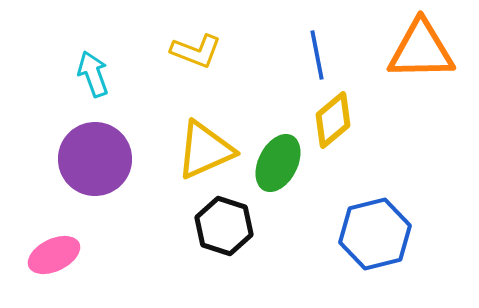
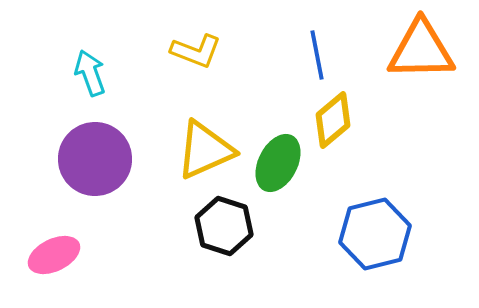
cyan arrow: moved 3 px left, 1 px up
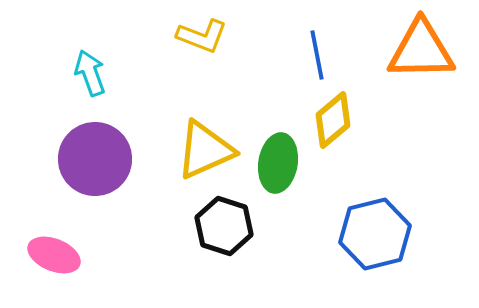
yellow L-shape: moved 6 px right, 15 px up
green ellipse: rotated 18 degrees counterclockwise
pink ellipse: rotated 48 degrees clockwise
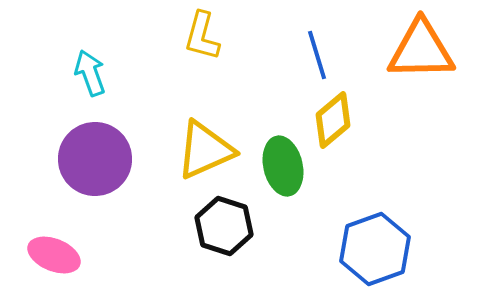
yellow L-shape: rotated 84 degrees clockwise
blue line: rotated 6 degrees counterclockwise
green ellipse: moved 5 px right, 3 px down; rotated 22 degrees counterclockwise
blue hexagon: moved 15 px down; rotated 6 degrees counterclockwise
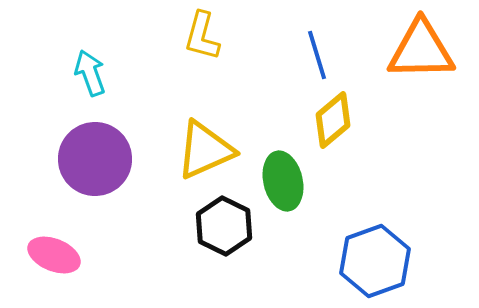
green ellipse: moved 15 px down
black hexagon: rotated 8 degrees clockwise
blue hexagon: moved 12 px down
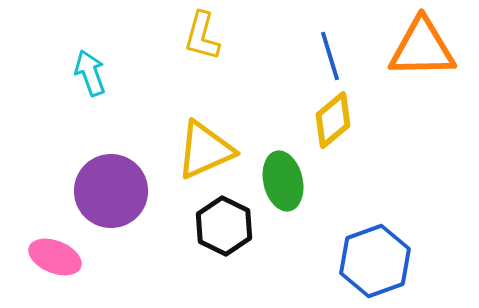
orange triangle: moved 1 px right, 2 px up
blue line: moved 13 px right, 1 px down
purple circle: moved 16 px right, 32 px down
pink ellipse: moved 1 px right, 2 px down
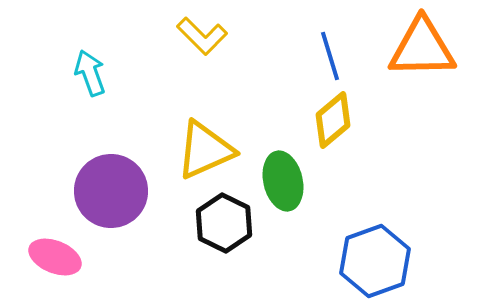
yellow L-shape: rotated 60 degrees counterclockwise
black hexagon: moved 3 px up
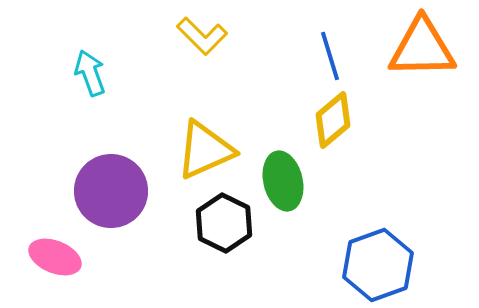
blue hexagon: moved 3 px right, 4 px down
